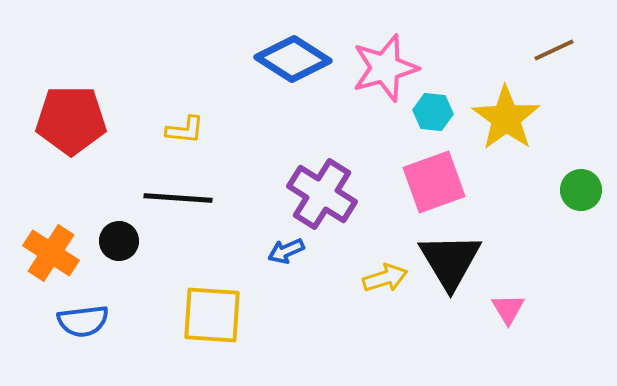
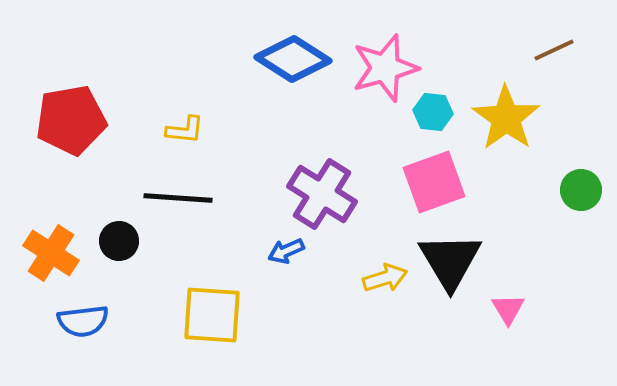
red pentagon: rotated 10 degrees counterclockwise
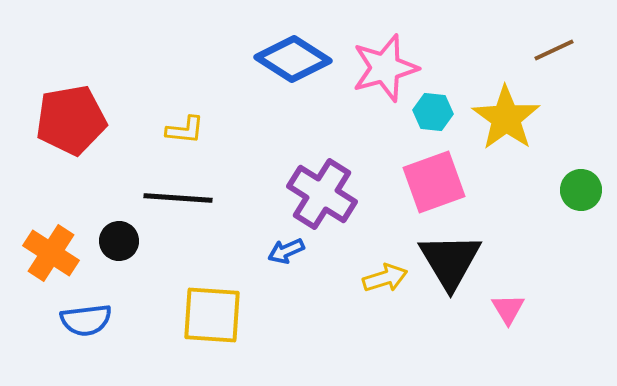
blue semicircle: moved 3 px right, 1 px up
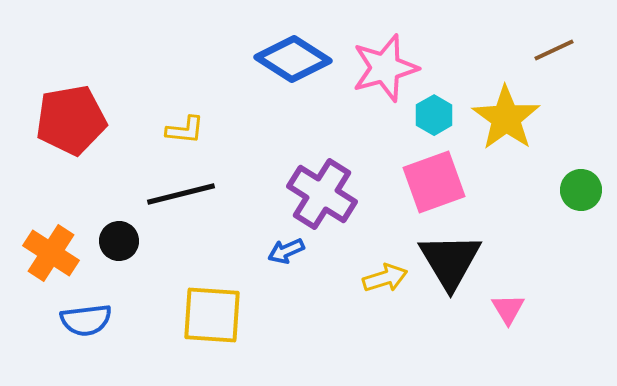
cyan hexagon: moved 1 px right, 3 px down; rotated 24 degrees clockwise
black line: moved 3 px right, 4 px up; rotated 18 degrees counterclockwise
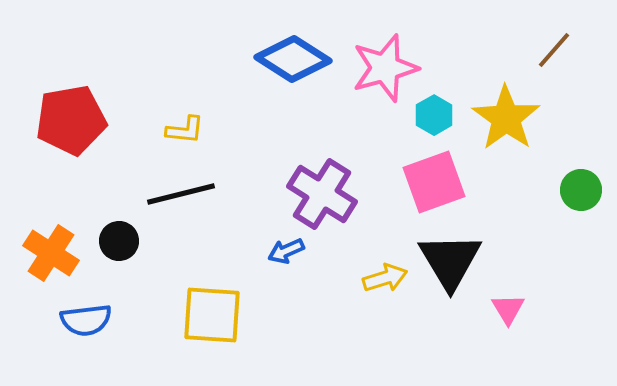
brown line: rotated 24 degrees counterclockwise
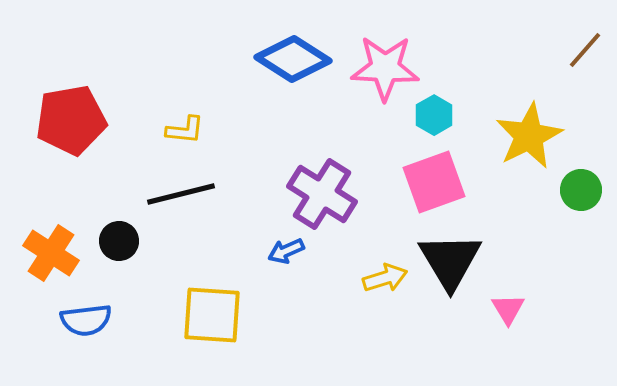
brown line: moved 31 px right
pink star: rotated 18 degrees clockwise
yellow star: moved 23 px right, 18 px down; rotated 10 degrees clockwise
